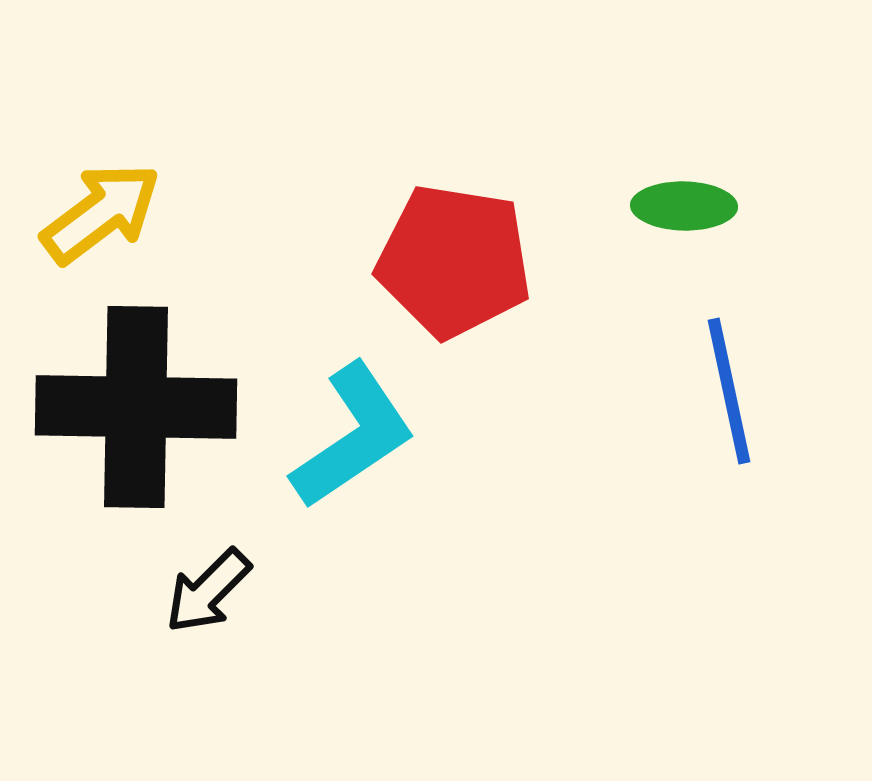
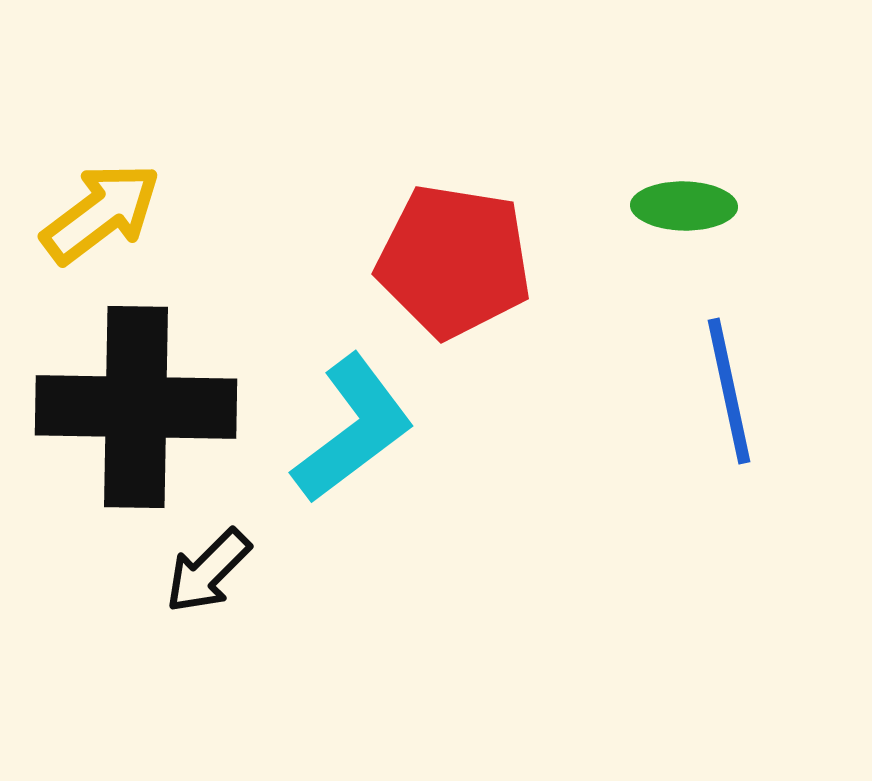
cyan L-shape: moved 7 px up; rotated 3 degrees counterclockwise
black arrow: moved 20 px up
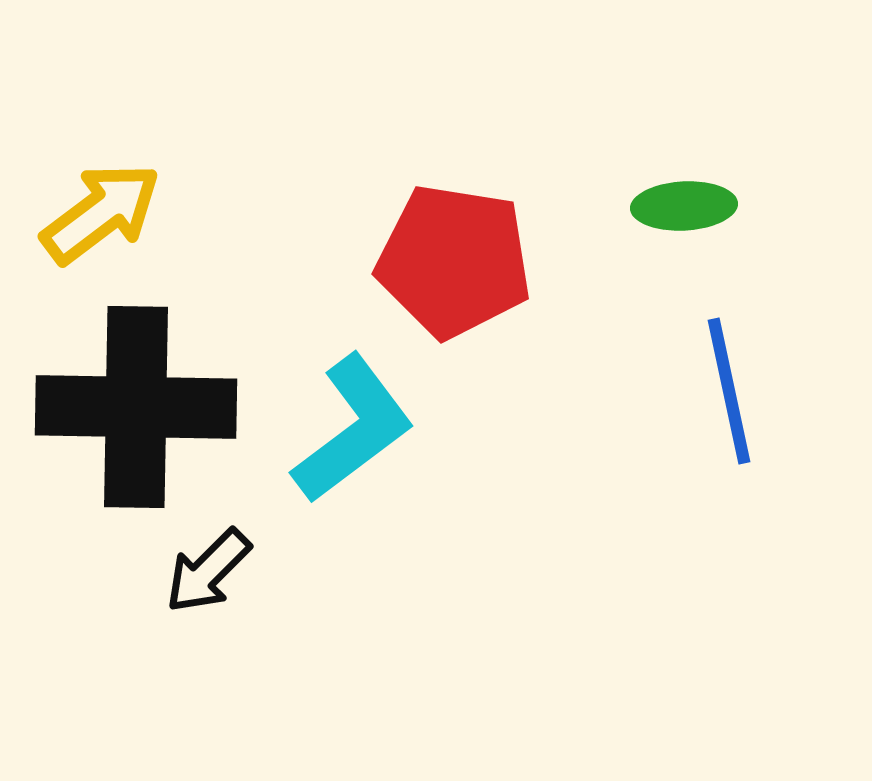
green ellipse: rotated 4 degrees counterclockwise
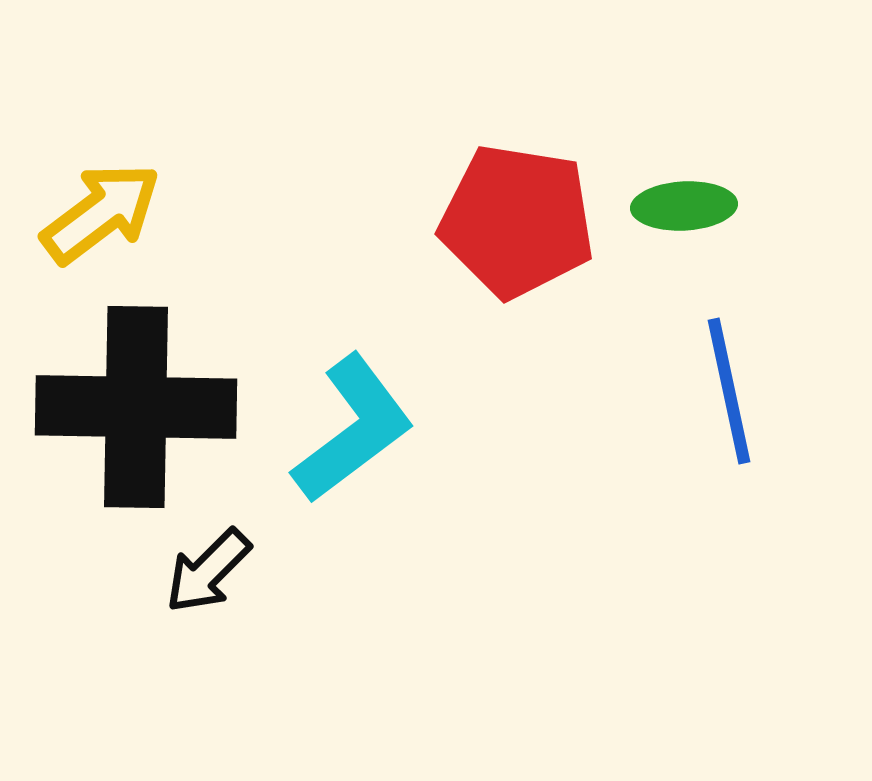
red pentagon: moved 63 px right, 40 px up
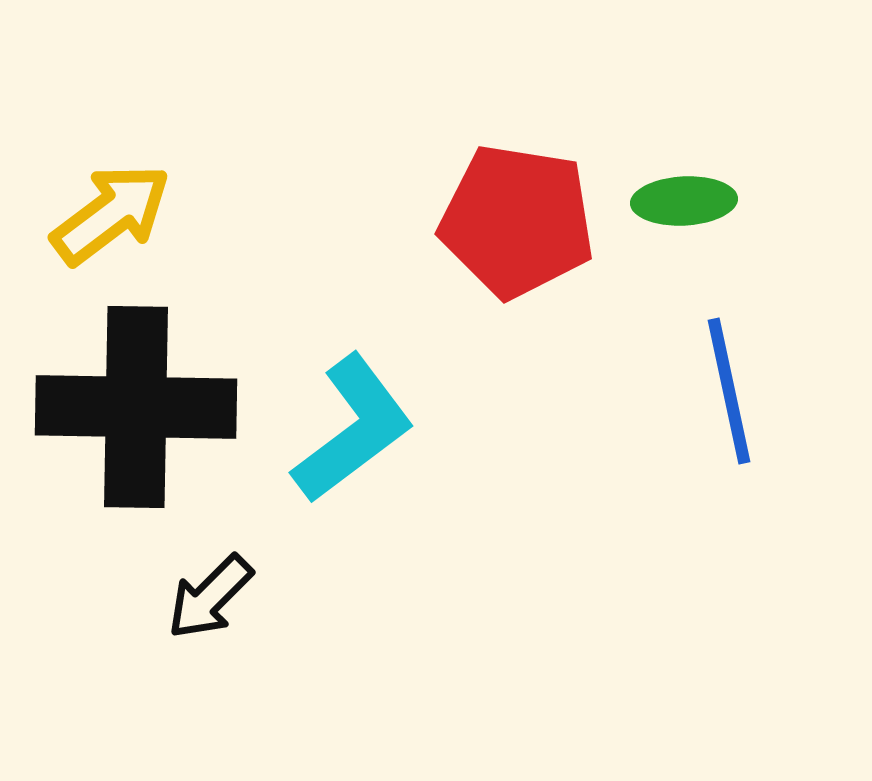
green ellipse: moved 5 px up
yellow arrow: moved 10 px right, 1 px down
black arrow: moved 2 px right, 26 px down
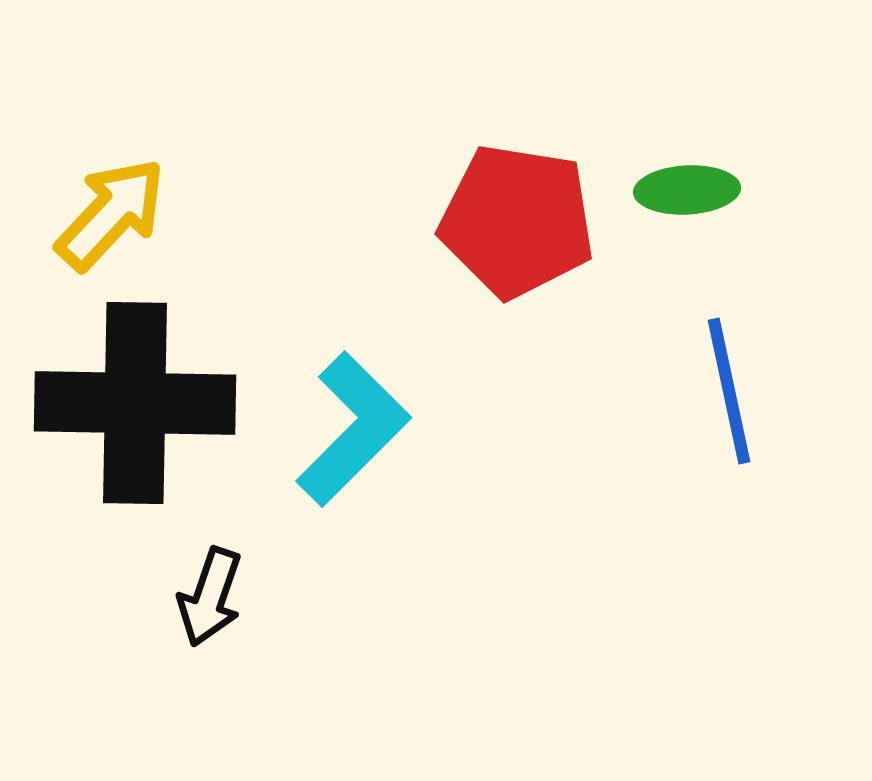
green ellipse: moved 3 px right, 11 px up
yellow arrow: rotated 10 degrees counterclockwise
black cross: moved 1 px left, 4 px up
cyan L-shape: rotated 8 degrees counterclockwise
black arrow: rotated 26 degrees counterclockwise
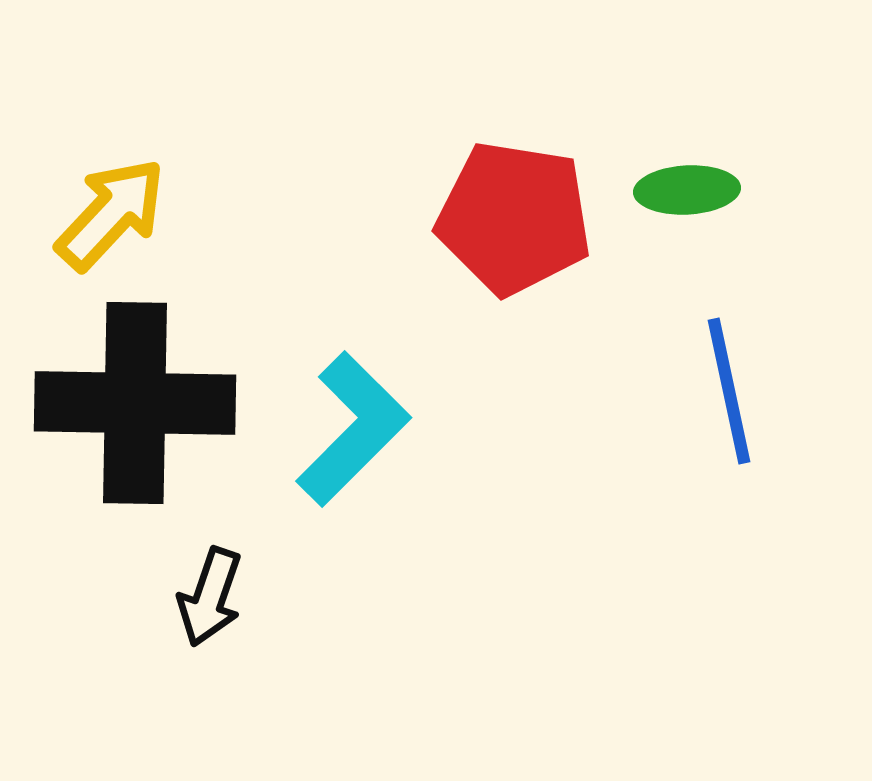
red pentagon: moved 3 px left, 3 px up
